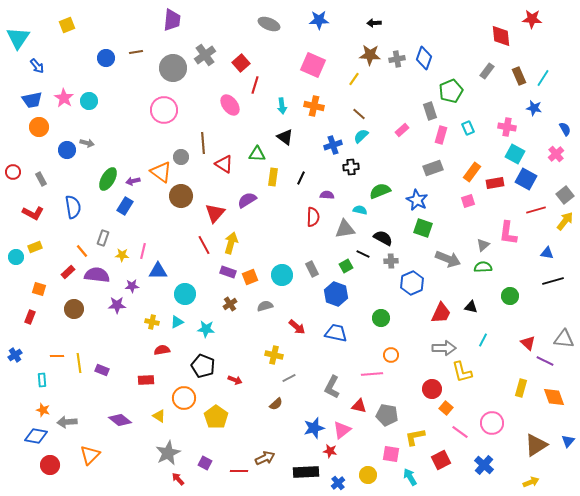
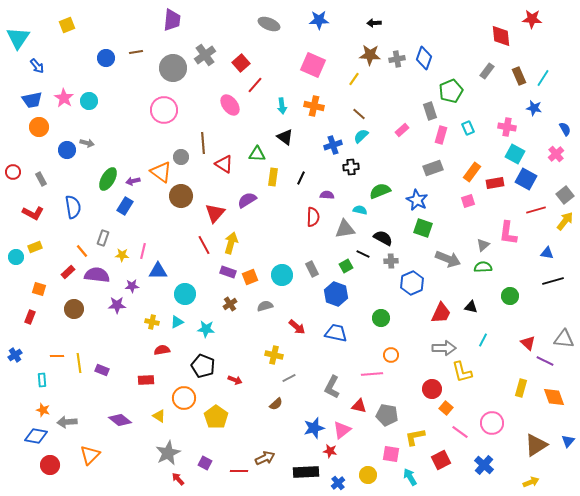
red line at (255, 85): rotated 24 degrees clockwise
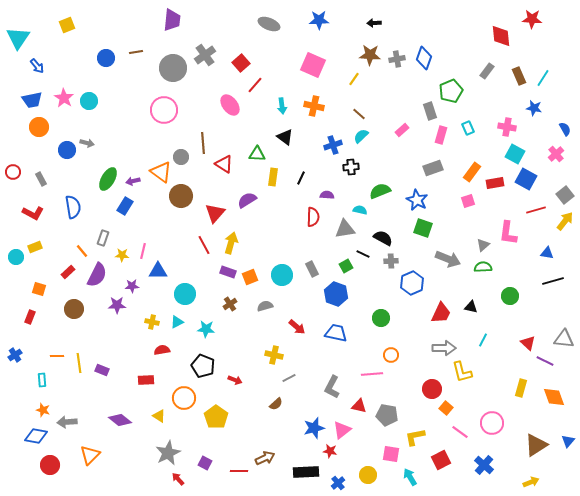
purple semicircle at (97, 275): rotated 110 degrees clockwise
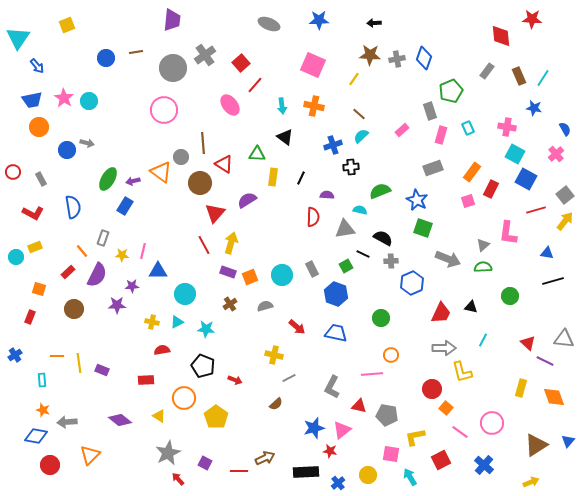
red rectangle at (495, 183): moved 4 px left, 6 px down; rotated 54 degrees counterclockwise
brown circle at (181, 196): moved 19 px right, 13 px up
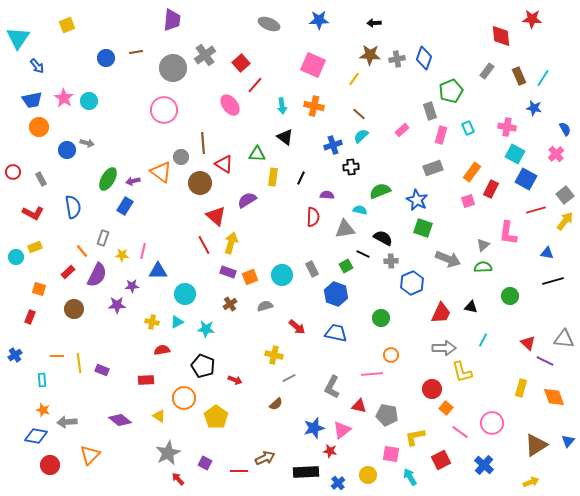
red triangle at (215, 213): moved 1 px right, 3 px down; rotated 30 degrees counterclockwise
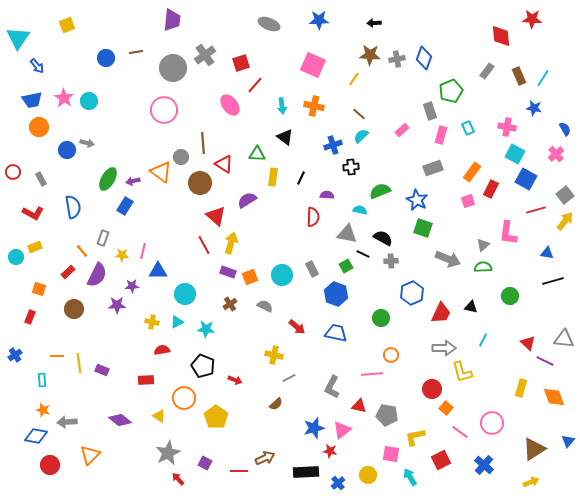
red square at (241, 63): rotated 24 degrees clockwise
gray triangle at (345, 229): moved 2 px right, 5 px down; rotated 20 degrees clockwise
blue hexagon at (412, 283): moved 10 px down
gray semicircle at (265, 306): rotated 42 degrees clockwise
brown triangle at (536, 445): moved 2 px left, 4 px down
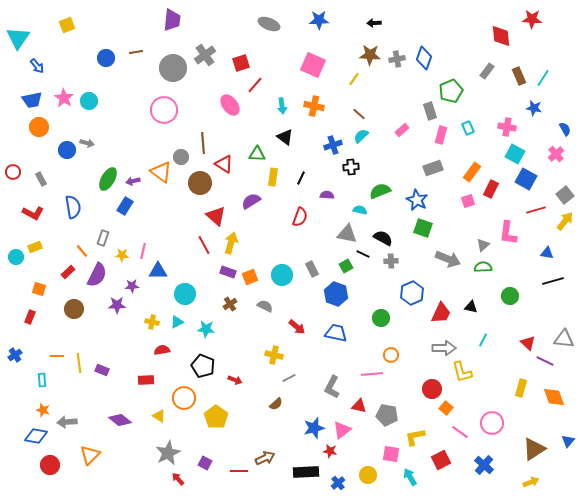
purple semicircle at (247, 200): moved 4 px right, 1 px down
red semicircle at (313, 217): moved 13 px left; rotated 18 degrees clockwise
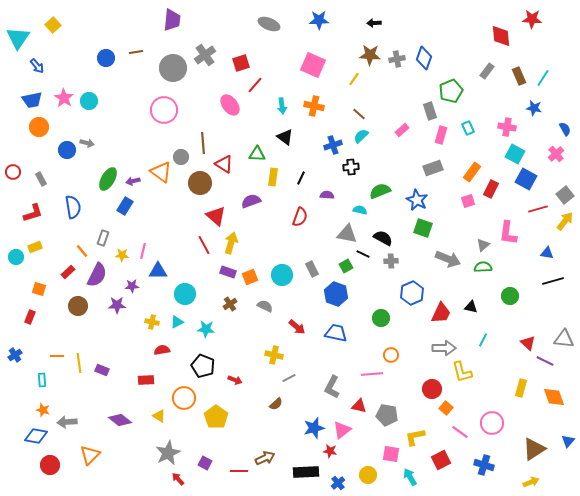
yellow square at (67, 25): moved 14 px left; rotated 21 degrees counterclockwise
purple semicircle at (251, 201): rotated 12 degrees clockwise
red line at (536, 210): moved 2 px right, 1 px up
red L-shape at (33, 213): rotated 45 degrees counterclockwise
brown circle at (74, 309): moved 4 px right, 3 px up
blue cross at (484, 465): rotated 24 degrees counterclockwise
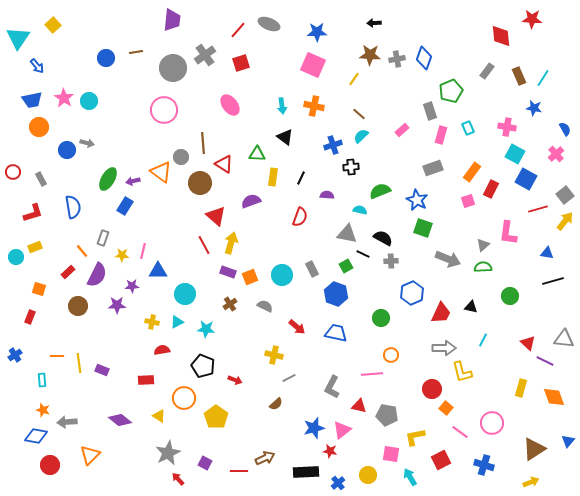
blue star at (319, 20): moved 2 px left, 12 px down
red line at (255, 85): moved 17 px left, 55 px up
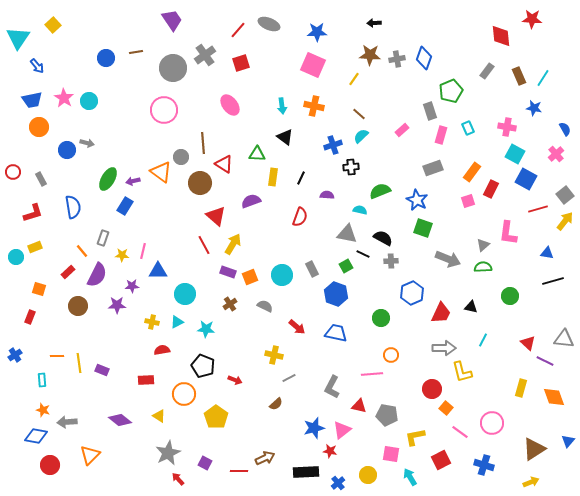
purple trapezoid at (172, 20): rotated 40 degrees counterclockwise
yellow arrow at (231, 243): moved 2 px right, 1 px down; rotated 15 degrees clockwise
orange circle at (184, 398): moved 4 px up
